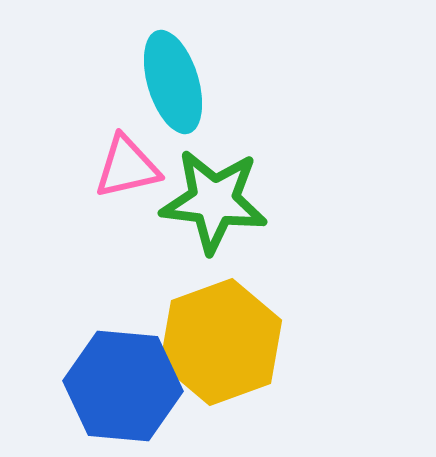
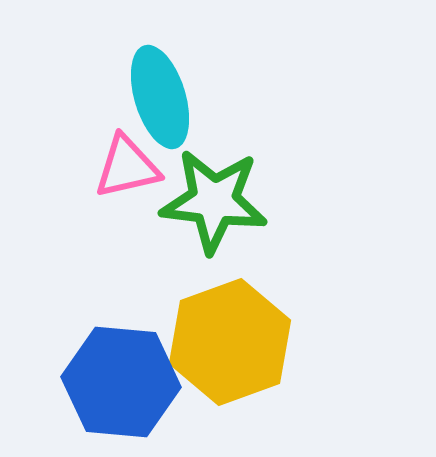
cyan ellipse: moved 13 px left, 15 px down
yellow hexagon: moved 9 px right
blue hexagon: moved 2 px left, 4 px up
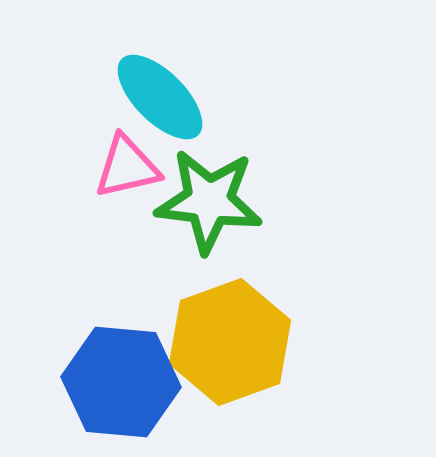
cyan ellipse: rotated 28 degrees counterclockwise
green star: moved 5 px left
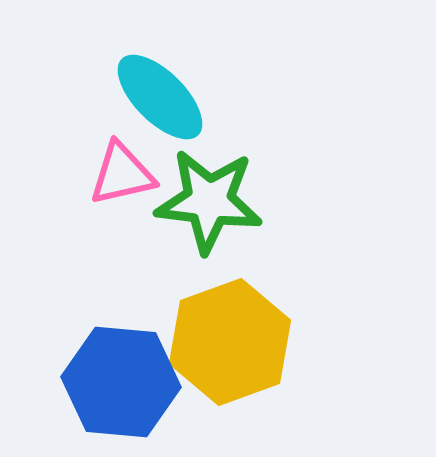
pink triangle: moved 5 px left, 7 px down
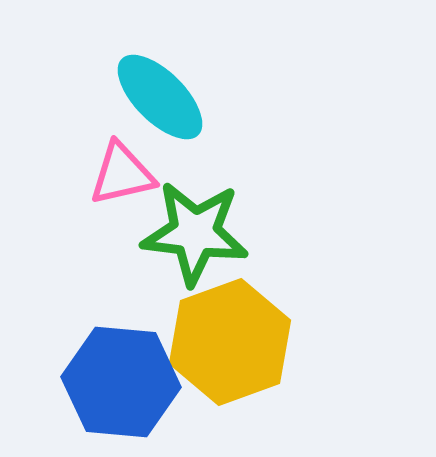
green star: moved 14 px left, 32 px down
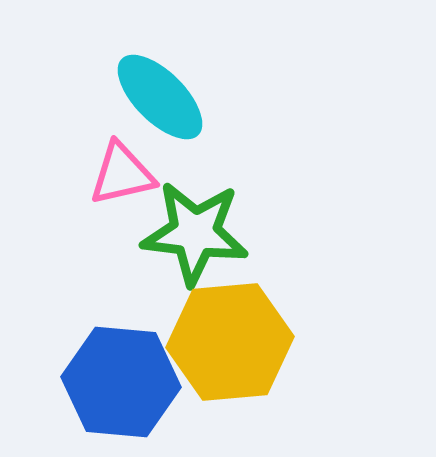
yellow hexagon: rotated 15 degrees clockwise
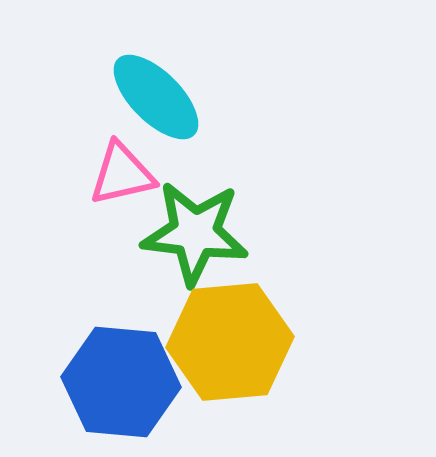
cyan ellipse: moved 4 px left
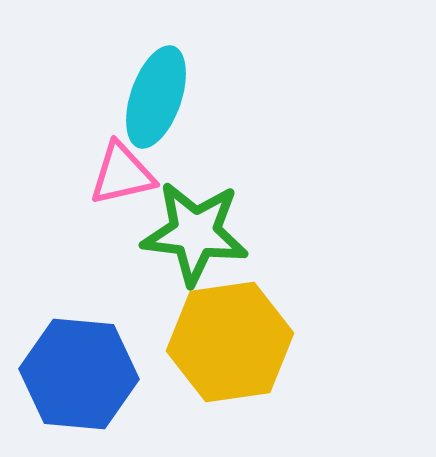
cyan ellipse: rotated 64 degrees clockwise
yellow hexagon: rotated 3 degrees counterclockwise
blue hexagon: moved 42 px left, 8 px up
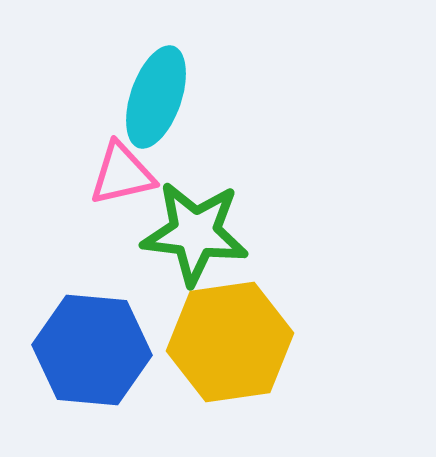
blue hexagon: moved 13 px right, 24 px up
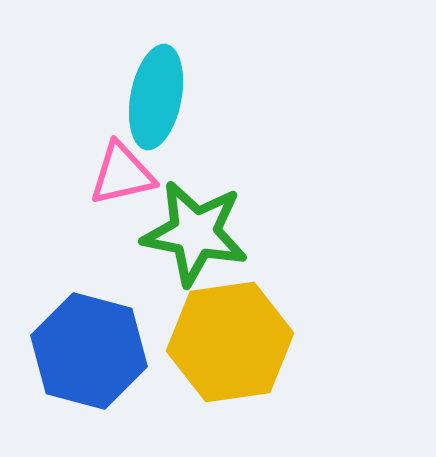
cyan ellipse: rotated 8 degrees counterclockwise
green star: rotated 4 degrees clockwise
blue hexagon: moved 3 px left, 1 px down; rotated 10 degrees clockwise
